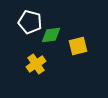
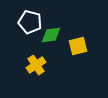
yellow cross: moved 1 px down
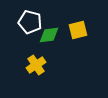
green diamond: moved 2 px left
yellow square: moved 16 px up
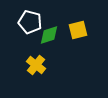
green diamond: rotated 10 degrees counterclockwise
yellow cross: rotated 18 degrees counterclockwise
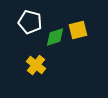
green diamond: moved 6 px right, 2 px down
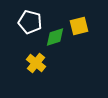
yellow square: moved 1 px right, 4 px up
yellow cross: moved 2 px up
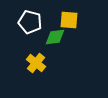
yellow square: moved 10 px left, 6 px up; rotated 18 degrees clockwise
green diamond: rotated 10 degrees clockwise
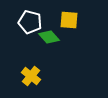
green diamond: moved 6 px left; rotated 55 degrees clockwise
yellow cross: moved 5 px left, 13 px down
